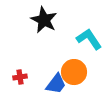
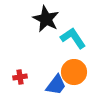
black star: moved 2 px right, 1 px up
cyan L-shape: moved 16 px left, 1 px up
blue trapezoid: moved 1 px down
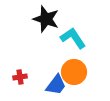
black star: rotated 8 degrees counterclockwise
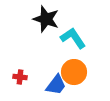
red cross: rotated 16 degrees clockwise
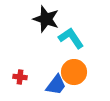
cyan L-shape: moved 2 px left
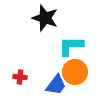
black star: moved 1 px left, 1 px up
cyan L-shape: moved 8 px down; rotated 56 degrees counterclockwise
orange circle: moved 1 px right
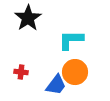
black star: moved 17 px left; rotated 20 degrees clockwise
cyan L-shape: moved 6 px up
red cross: moved 1 px right, 5 px up
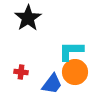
cyan L-shape: moved 11 px down
blue trapezoid: moved 4 px left, 1 px up
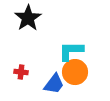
blue trapezoid: moved 2 px right
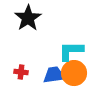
orange circle: moved 1 px left, 1 px down
blue trapezoid: moved 9 px up; rotated 135 degrees counterclockwise
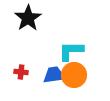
orange circle: moved 2 px down
